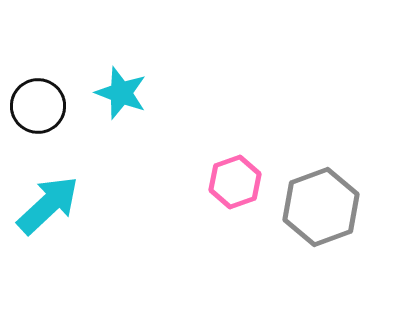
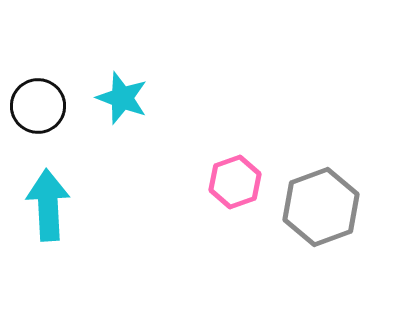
cyan star: moved 1 px right, 5 px down
cyan arrow: rotated 50 degrees counterclockwise
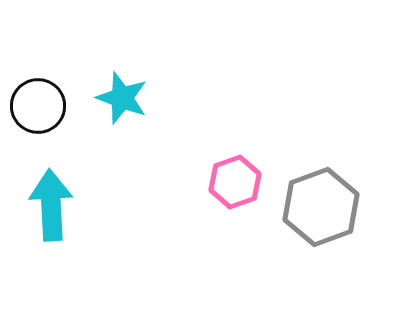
cyan arrow: moved 3 px right
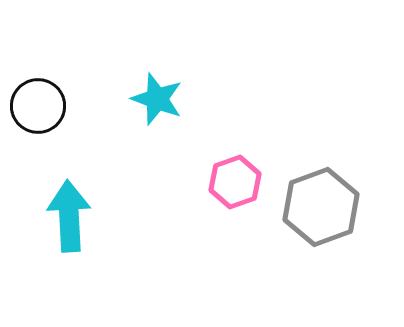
cyan star: moved 35 px right, 1 px down
cyan arrow: moved 18 px right, 11 px down
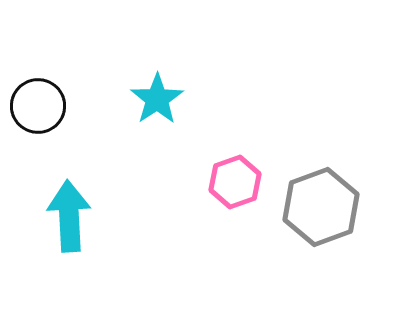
cyan star: rotated 18 degrees clockwise
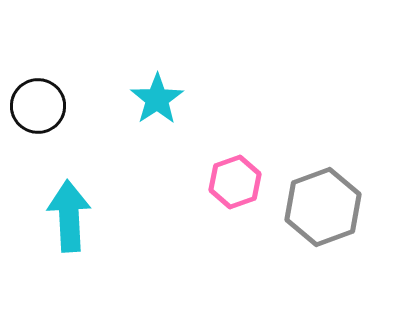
gray hexagon: moved 2 px right
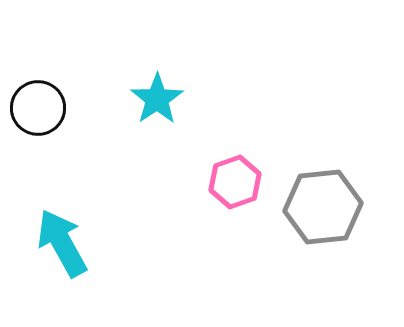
black circle: moved 2 px down
gray hexagon: rotated 14 degrees clockwise
cyan arrow: moved 7 px left, 27 px down; rotated 26 degrees counterclockwise
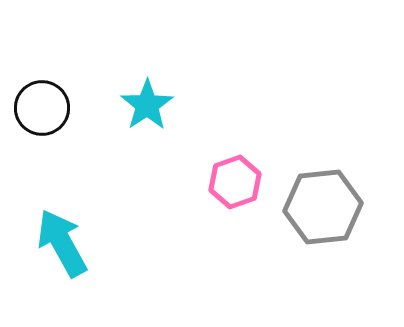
cyan star: moved 10 px left, 6 px down
black circle: moved 4 px right
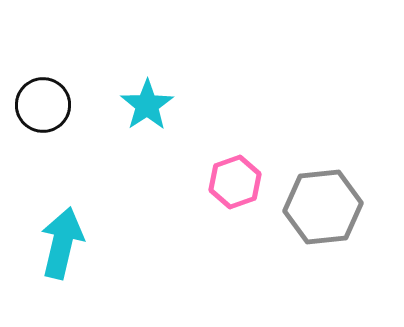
black circle: moved 1 px right, 3 px up
cyan arrow: rotated 42 degrees clockwise
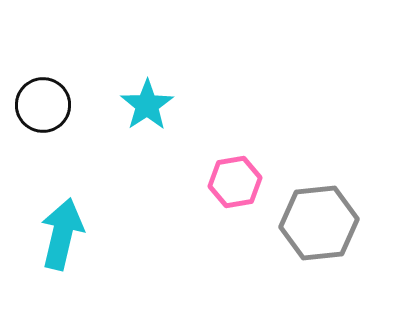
pink hexagon: rotated 9 degrees clockwise
gray hexagon: moved 4 px left, 16 px down
cyan arrow: moved 9 px up
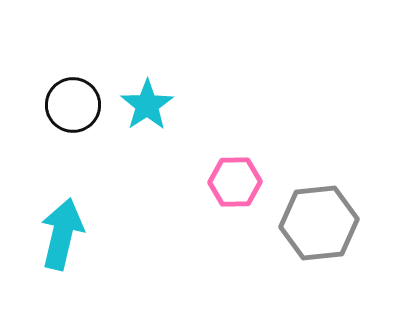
black circle: moved 30 px right
pink hexagon: rotated 9 degrees clockwise
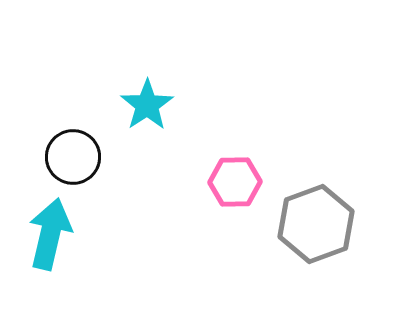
black circle: moved 52 px down
gray hexagon: moved 3 px left, 1 px down; rotated 14 degrees counterclockwise
cyan arrow: moved 12 px left
